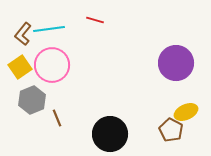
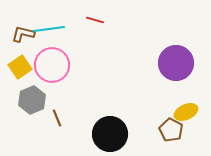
brown L-shape: rotated 65 degrees clockwise
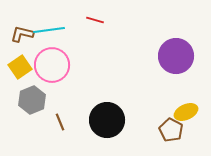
cyan line: moved 1 px down
brown L-shape: moved 1 px left
purple circle: moved 7 px up
brown line: moved 3 px right, 4 px down
black circle: moved 3 px left, 14 px up
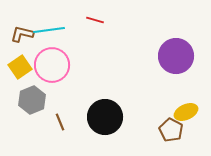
black circle: moved 2 px left, 3 px up
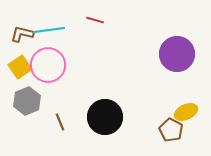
purple circle: moved 1 px right, 2 px up
pink circle: moved 4 px left
gray hexagon: moved 5 px left, 1 px down
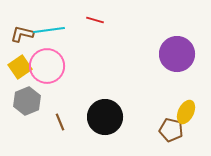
pink circle: moved 1 px left, 1 px down
yellow ellipse: rotated 40 degrees counterclockwise
brown pentagon: rotated 15 degrees counterclockwise
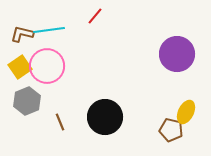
red line: moved 4 px up; rotated 66 degrees counterclockwise
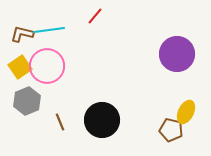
black circle: moved 3 px left, 3 px down
